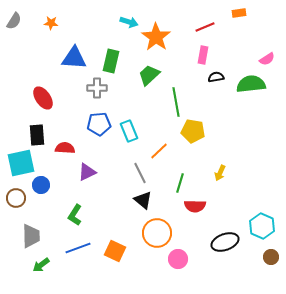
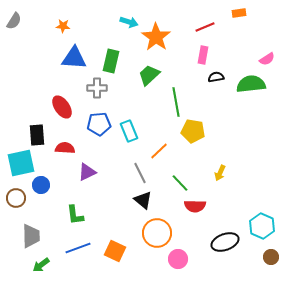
orange star at (51, 23): moved 12 px right, 3 px down
red ellipse at (43, 98): moved 19 px right, 9 px down
green line at (180, 183): rotated 60 degrees counterclockwise
green L-shape at (75, 215): rotated 40 degrees counterclockwise
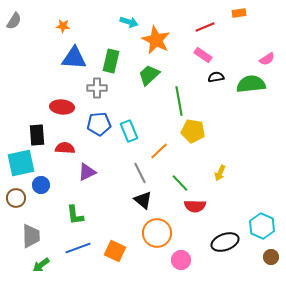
orange star at (156, 37): moved 3 px down; rotated 8 degrees counterclockwise
pink rectangle at (203, 55): rotated 66 degrees counterclockwise
green line at (176, 102): moved 3 px right, 1 px up
red ellipse at (62, 107): rotated 50 degrees counterclockwise
pink circle at (178, 259): moved 3 px right, 1 px down
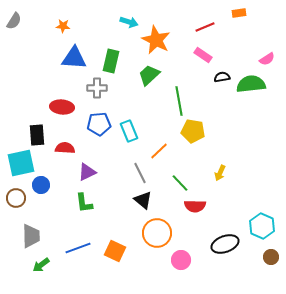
black semicircle at (216, 77): moved 6 px right
green L-shape at (75, 215): moved 9 px right, 12 px up
black ellipse at (225, 242): moved 2 px down
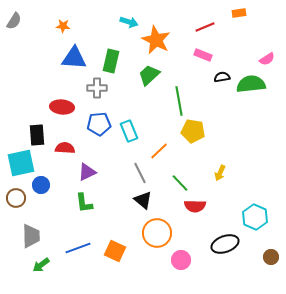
pink rectangle at (203, 55): rotated 12 degrees counterclockwise
cyan hexagon at (262, 226): moved 7 px left, 9 px up
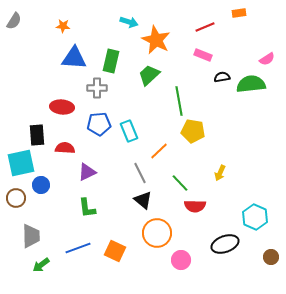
green L-shape at (84, 203): moved 3 px right, 5 px down
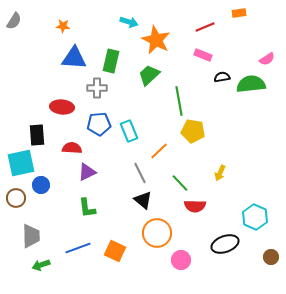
red semicircle at (65, 148): moved 7 px right
green arrow at (41, 265): rotated 18 degrees clockwise
